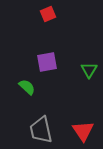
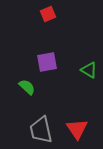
green triangle: rotated 30 degrees counterclockwise
red triangle: moved 6 px left, 2 px up
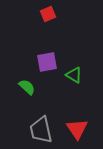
green triangle: moved 15 px left, 5 px down
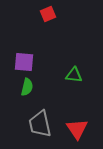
purple square: moved 23 px left; rotated 15 degrees clockwise
green triangle: rotated 24 degrees counterclockwise
green semicircle: rotated 60 degrees clockwise
gray trapezoid: moved 1 px left, 6 px up
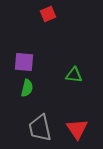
green semicircle: moved 1 px down
gray trapezoid: moved 4 px down
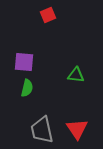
red square: moved 1 px down
green triangle: moved 2 px right
gray trapezoid: moved 2 px right, 2 px down
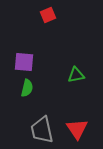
green triangle: rotated 18 degrees counterclockwise
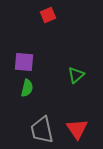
green triangle: rotated 30 degrees counterclockwise
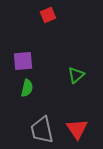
purple square: moved 1 px left, 1 px up; rotated 10 degrees counterclockwise
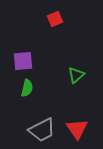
red square: moved 7 px right, 4 px down
gray trapezoid: rotated 104 degrees counterclockwise
